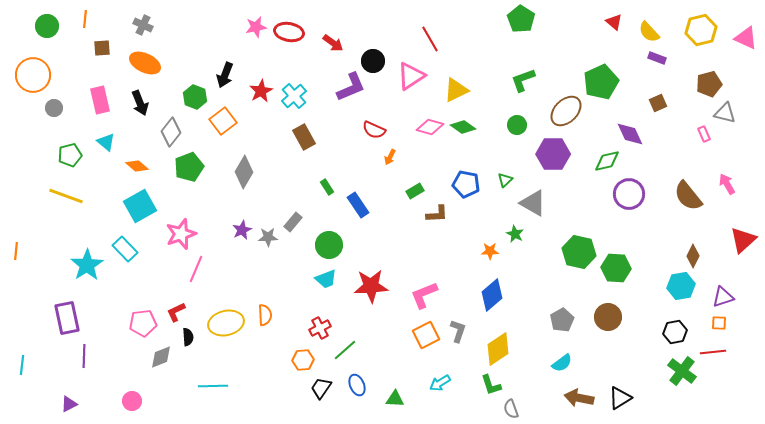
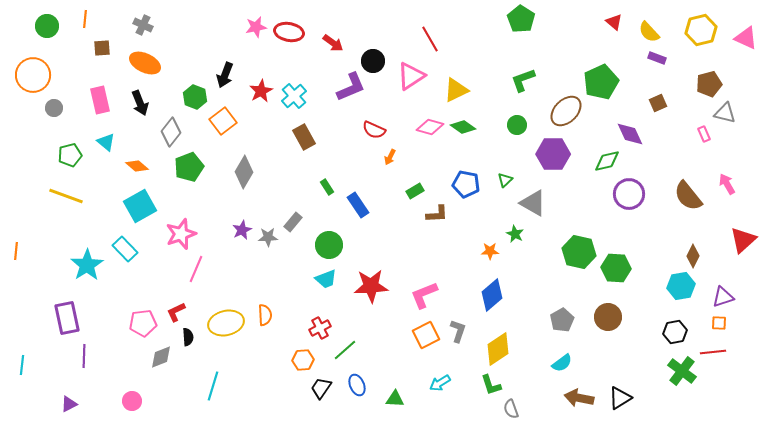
cyan line at (213, 386): rotated 72 degrees counterclockwise
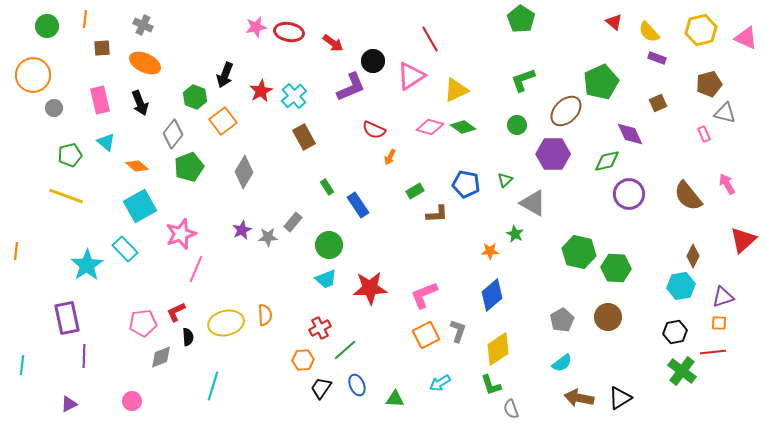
gray diamond at (171, 132): moved 2 px right, 2 px down
red star at (371, 286): moved 1 px left, 2 px down
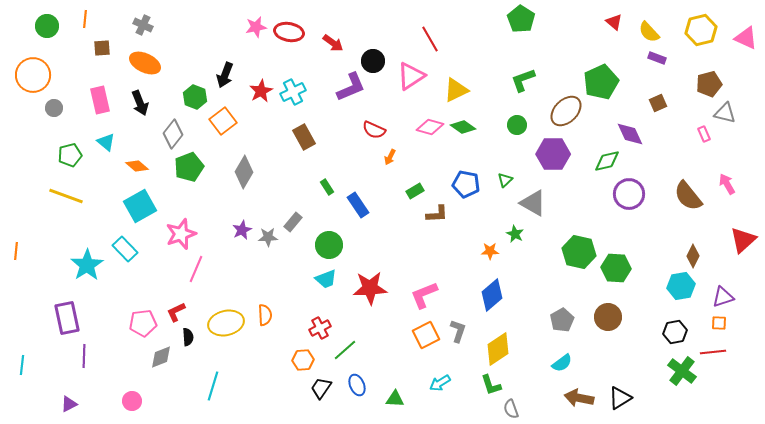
cyan cross at (294, 96): moved 1 px left, 4 px up; rotated 15 degrees clockwise
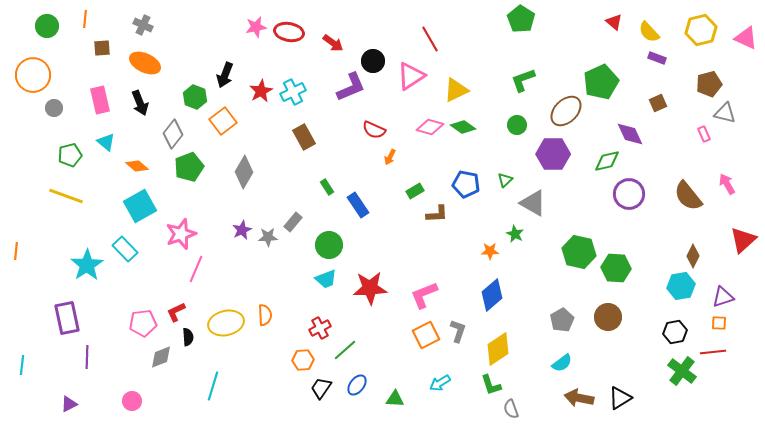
purple line at (84, 356): moved 3 px right, 1 px down
blue ellipse at (357, 385): rotated 60 degrees clockwise
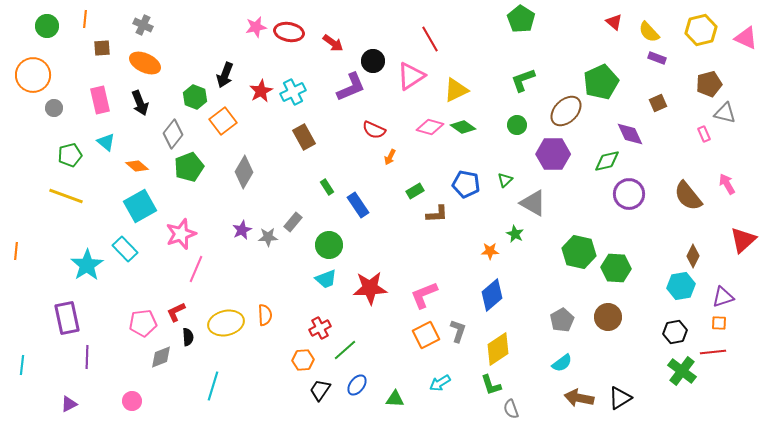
black trapezoid at (321, 388): moved 1 px left, 2 px down
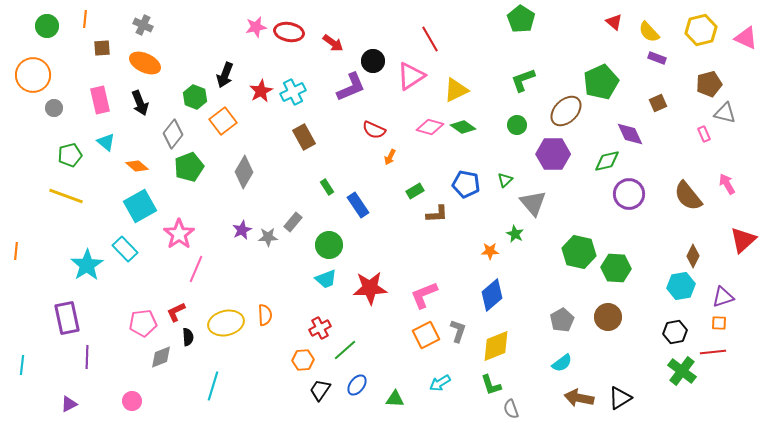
gray triangle at (533, 203): rotated 20 degrees clockwise
pink star at (181, 234): moved 2 px left; rotated 16 degrees counterclockwise
yellow diamond at (498, 349): moved 2 px left, 3 px up; rotated 12 degrees clockwise
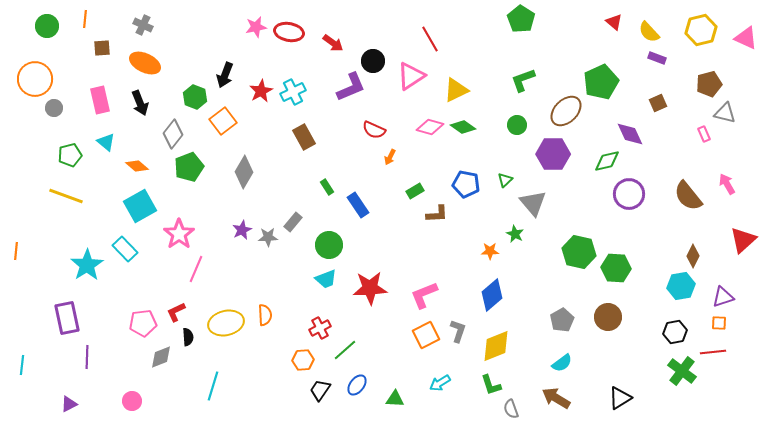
orange circle at (33, 75): moved 2 px right, 4 px down
brown arrow at (579, 398): moved 23 px left; rotated 20 degrees clockwise
